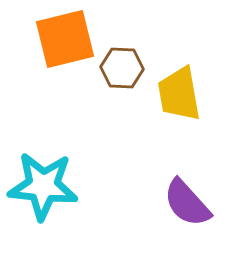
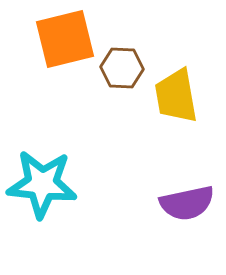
yellow trapezoid: moved 3 px left, 2 px down
cyan star: moved 1 px left, 2 px up
purple semicircle: rotated 60 degrees counterclockwise
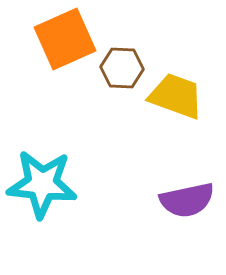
orange square: rotated 10 degrees counterclockwise
yellow trapezoid: rotated 120 degrees clockwise
purple semicircle: moved 3 px up
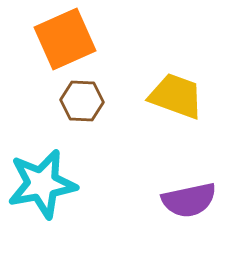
brown hexagon: moved 40 px left, 33 px down
cyan star: rotated 16 degrees counterclockwise
purple semicircle: moved 2 px right
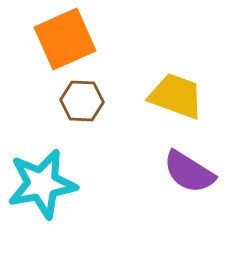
purple semicircle: moved 28 px up; rotated 44 degrees clockwise
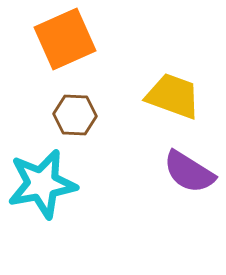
yellow trapezoid: moved 3 px left
brown hexagon: moved 7 px left, 14 px down
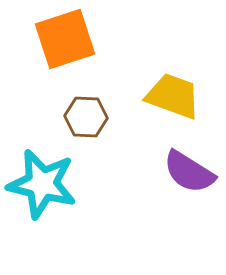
orange square: rotated 6 degrees clockwise
brown hexagon: moved 11 px right, 2 px down
cyan star: rotated 24 degrees clockwise
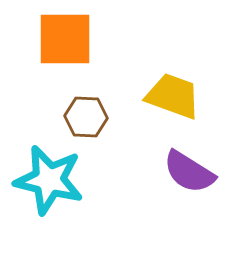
orange square: rotated 18 degrees clockwise
cyan star: moved 7 px right, 4 px up
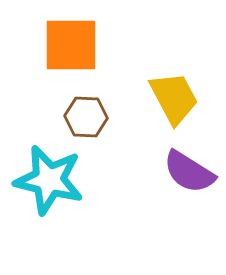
orange square: moved 6 px right, 6 px down
yellow trapezoid: moved 1 px right, 2 px down; rotated 42 degrees clockwise
